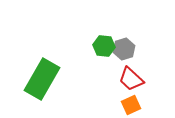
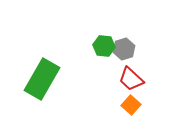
orange square: rotated 24 degrees counterclockwise
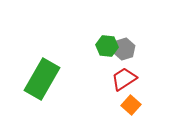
green hexagon: moved 3 px right
red trapezoid: moved 7 px left; rotated 104 degrees clockwise
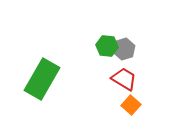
red trapezoid: rotated 64 degrees clockwise
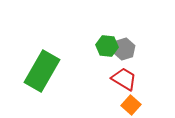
green rectangle: moved 8 px up
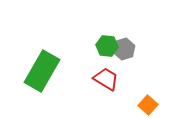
red trapezoid: moved 18 px left
orange square: moved 17 px right
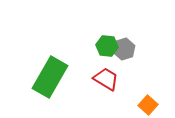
green rectangle: moved 8 px right, 6 px down
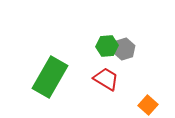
green hexagon: rotated 10 degrees counterclockwise
